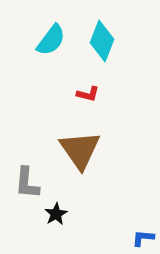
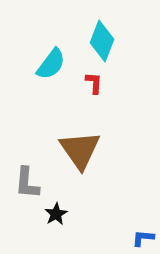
cyan semicircle: moved 24 px down
red L-shape: moved 6 px right, 11 px up; rotated 100 degrees counterclockwise
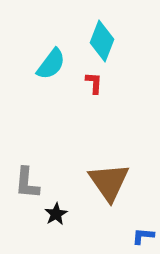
brown triangle: moved 29 px right, 32 px down
blue L-shape: moved 2 px up
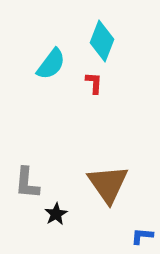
brown triangle: moved 1 px left, 2 px down
blue L-shape: moved 1 px left
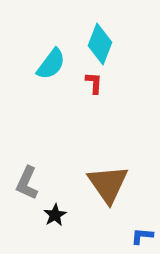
cyan diamond: moved 2 px left, 3 px down
gray L-shape: rotated 20 degrees clockwise
black star: moved 1 px left, 1 px down
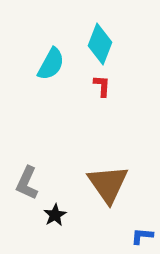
cyan semicircle: rotated 8 degrees counterclockwise
red L-shape: moved 8 px right, 3 px down
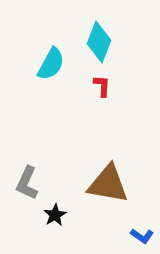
cyan diamond: moved 1 px left, 2 px up
brown triangle: rotated 45 degrees counterclockwise
blue L-shape: rotated 150 degrees counterclockwise
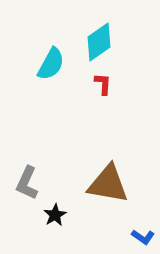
cyan diamond: rotated 33 degrees clockwise
red L-shape: moved 1 px right, 2 px up
blue L-shape: moved 1 px right, 1 px down
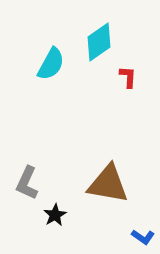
red L-shape: moved 25 px right, 7 px up
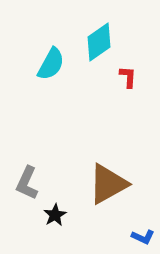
brown triangle: rotated 39 degrees counterclockwise
blue L-shape: rotated 10 degrees counterclockwise
